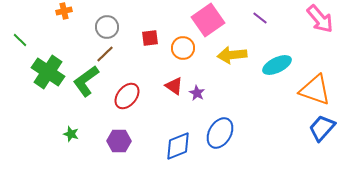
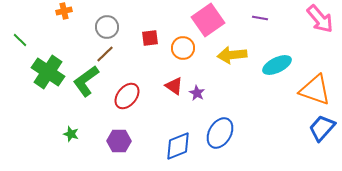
purple line: rotated 28 degrees counterclockwise
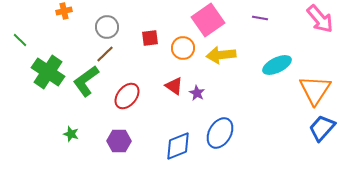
yellow arrow: moved 11 px left
orange triangle: rotated 44 degrees clockwise
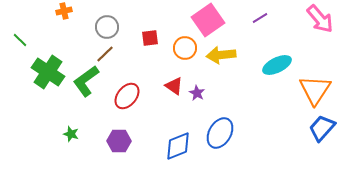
purple line: rotated 42 degrees counterclockwise
orange circle: moved 2 px right
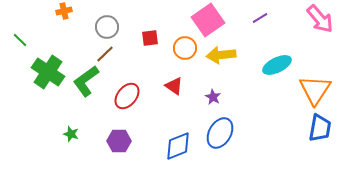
purple star: moved 16 px right, 4 px down
blue trapezoid: moved 2 px left; rotated 148 degrees clockwise
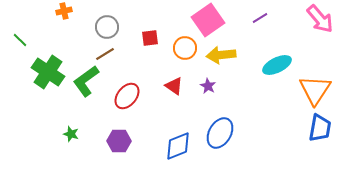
brown line: rotated 12 degrees clockwise
purple star: moved 5 px left, 11 px up
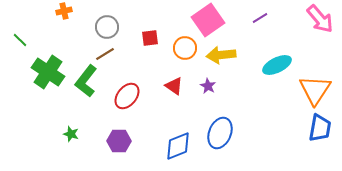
green L-shape: rotated 16 degrees counterclockwise
blue ellipse: rotated 8 degrees counterclockwise
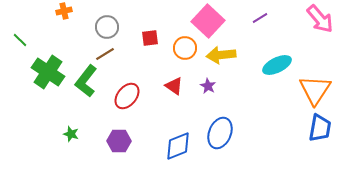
pink square: moved 1 px down; rotated 12 degrees counterclockwise
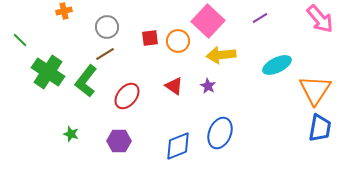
orange circle: moved 7 px left, 7 px up
